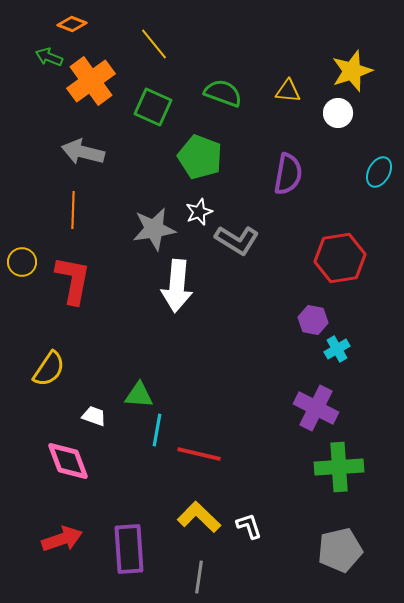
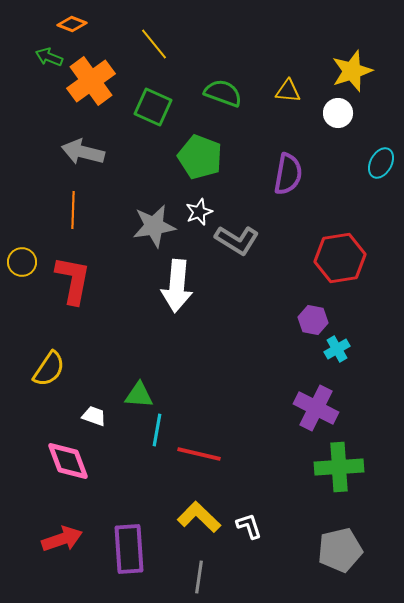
cyan ellipse: moved 2 px right, 9 px up
gray star: moved 3 px up
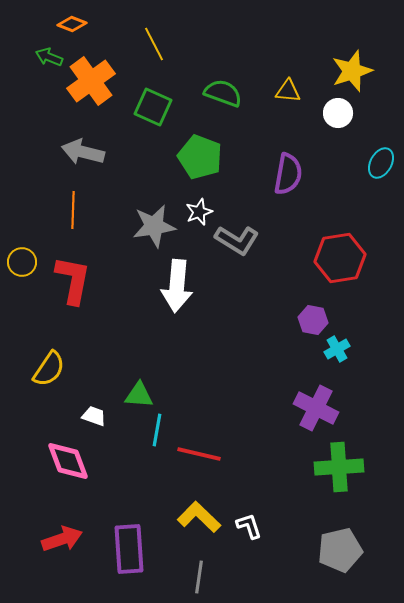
yellow line: rotated 12 degrees clockwise
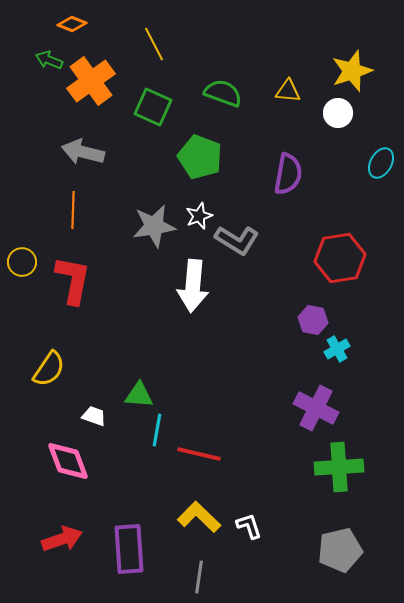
green arrow: moved 3 px down
white star: moved 4 px down
white arrow: moved 16 px right
